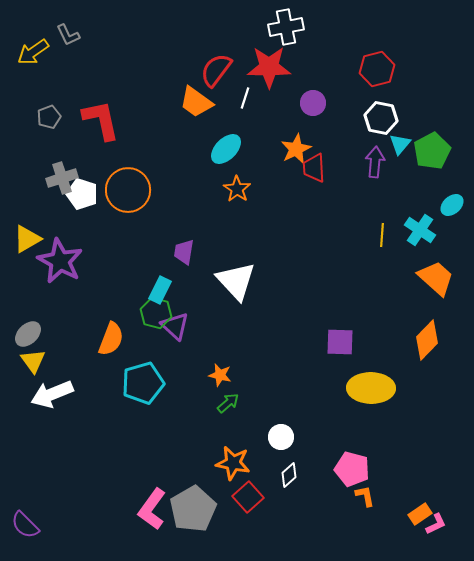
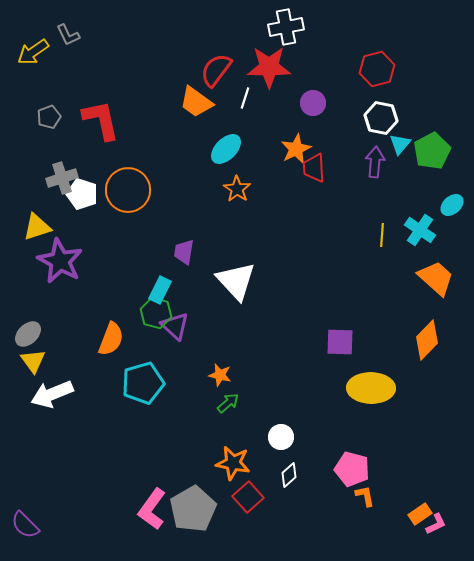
yellow triangle at (27, 239): moved 10 px right, 12 px up; rotated 12 degrees clockwise
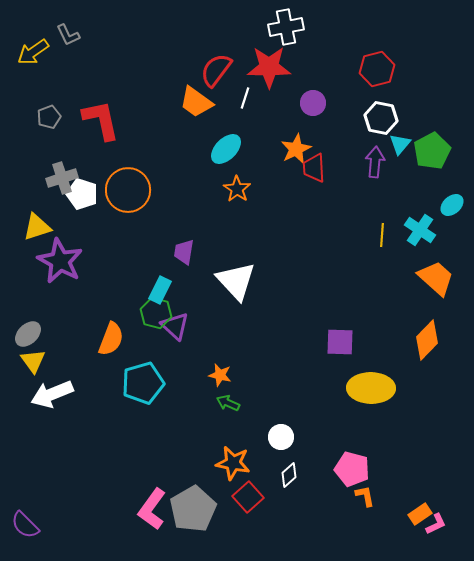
green arrow at (228, 403): rotated 115 degrees counterclockwise
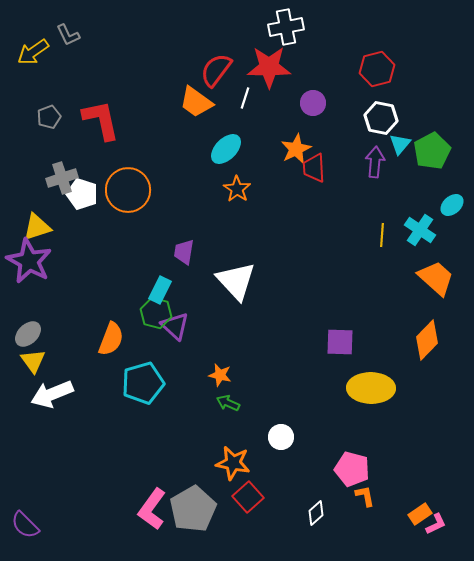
purple star at (60, 261): moved 31 px left
white diamond at (289, 475): moved 27 px right, 38 px down
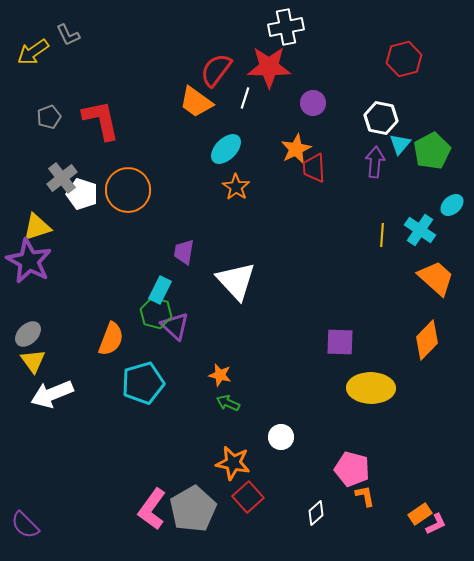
red hexagon at (377, 69): moved 27 px right, 10 px up
gray cross at (62, 178): rotated 20 degrees counterclockwise
orange star at (237, 189): moved 1 px left, 2 px up
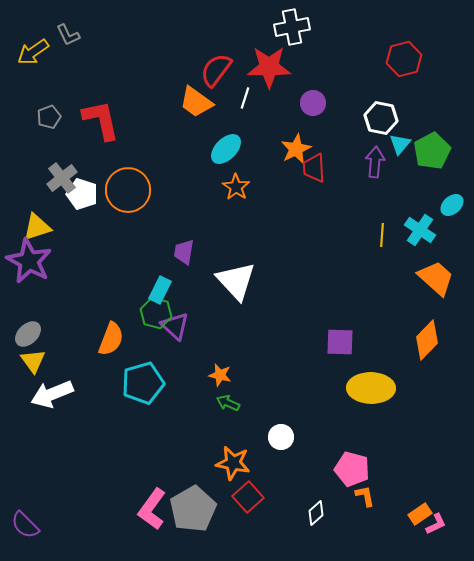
white cross at (286, 27): moved 6 px right
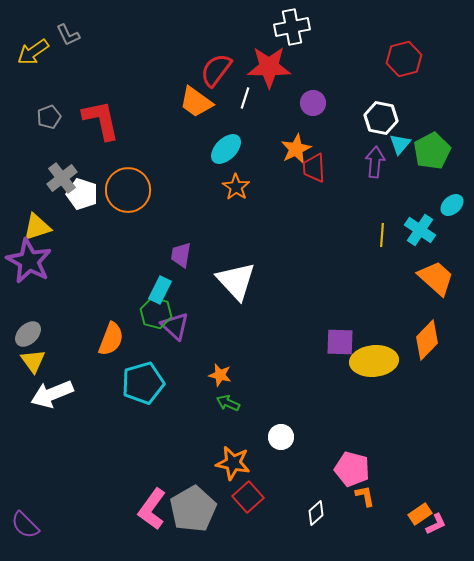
purple trapezoid at (184, 252): moved 3 px left, 3 px down
yellow ellipse at (371, 388): moved 3 px right, 27 px up; rotated 6 degrees counterclockwise
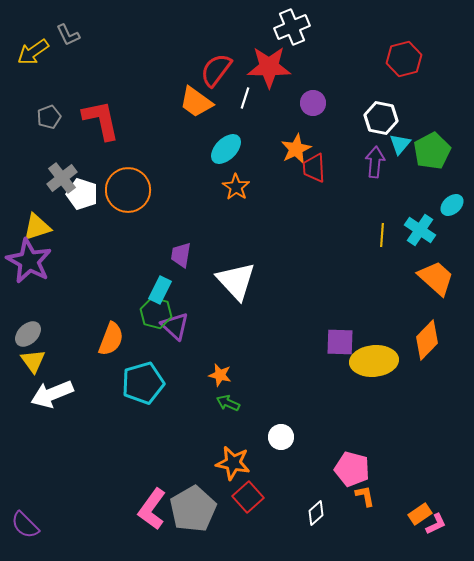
white cross at (292, 27): rotated 12 degrees counterclockwise
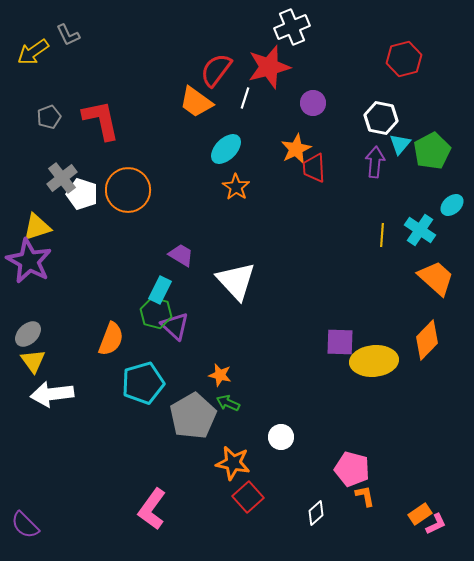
red star at (269, 67): rotated 15 degrees counterclockwise
purple trapezoid at (181, 255): rotated 112 degrees clockwise
white arrow at (52, 394): rotated 15 degrees clockwise
gray pentagon at (193, 509): moved 93 px up
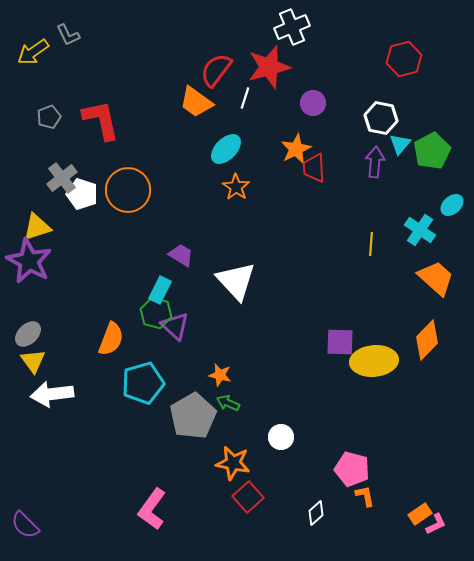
yellow line at (382, 235): moved 11 px left, 9 px down
